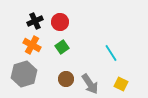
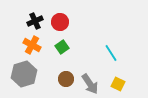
yellow square: moved 3 px left
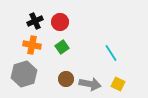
orange cross: rotated 18 degrees counterclockwise
gray arrow: rotated 45 degrees counterclockwise
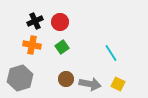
gray hexagon: moved 4 px left, 4 px down
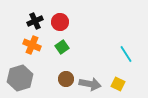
orange cross: rotated 12 degrees clockwise
cyan line: moved 15 px right, 1 px down
